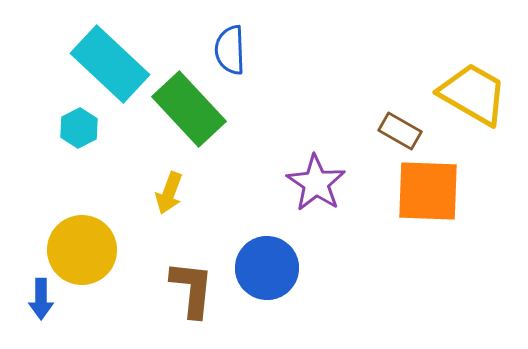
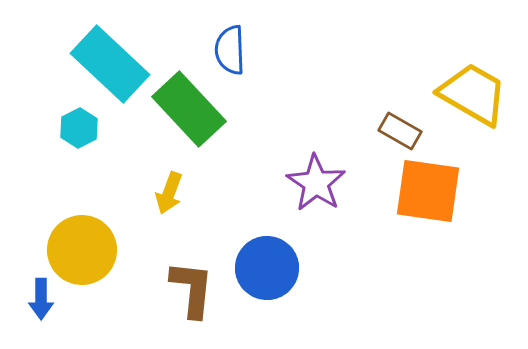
orange square: rotated 6 degrees clockwise
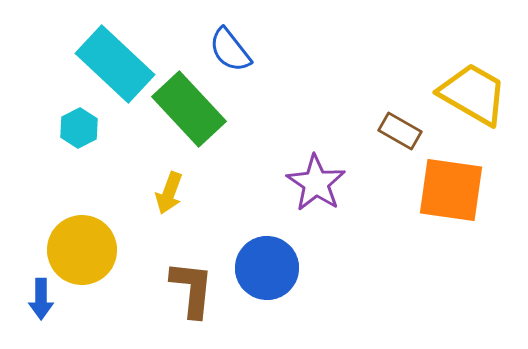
blue semicircle: rotated 36 degrees counterclockwise
cyan rectangle: moved 5 px right
orange square: moved 23 px right, 1 px up
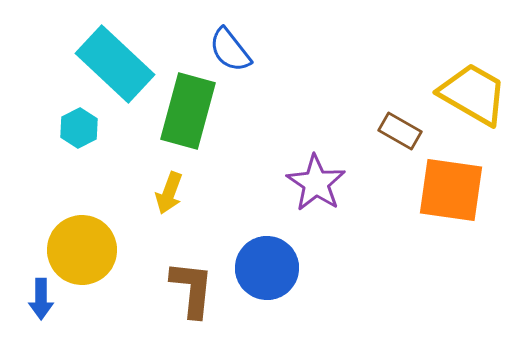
green rectangle: moved 1 px left, 2 px down; rotated 58 degrees clockwise
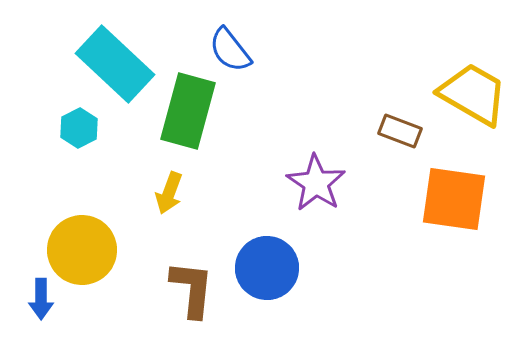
brown rectangle: rotated 9 degrees counterclockwise
orange square: moved 3 px right, 9 px down
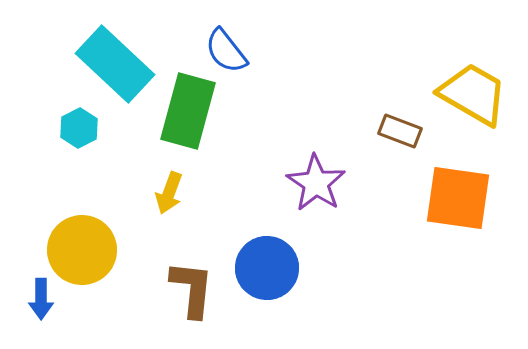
blue semicircle: moved 4 px left, 1 px down
orange square: moved 4 px right, 1 px up
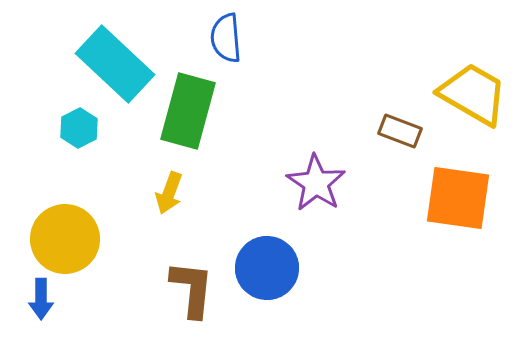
blue semicircle: moved 13 px up; rotated 33 degrees clockwise
yellow circle: moved 17 px left, 11 px up
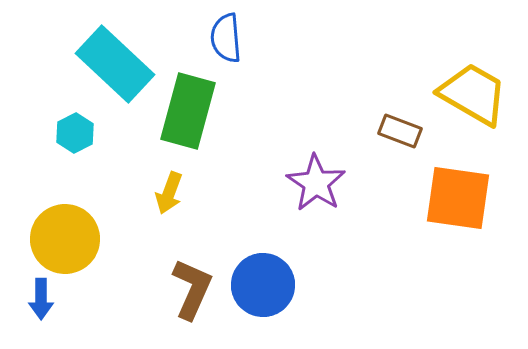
cyan hexagon: moved 4 px left, 5 px down
blue circle: moved 4 px left, 17 px down
brown L-shape: rotated 18 degrees clockwise
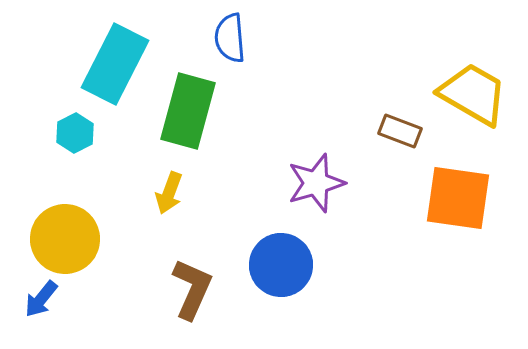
blue semicircle: moved 4 px right
cyan rectangle: rotated 74 degrees clockwise
purple star: rotated 22 degrees clockwise
blue circle: moved 18 px right, 20 px up
blue arrow: rotated 39 degrees clockwise
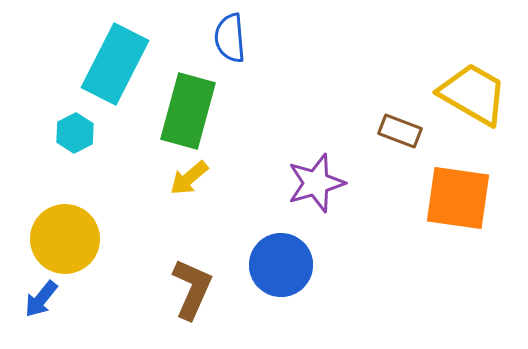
yellow arrow: moved 20 px right, 15 px up; rotated 30 degrees clockwise
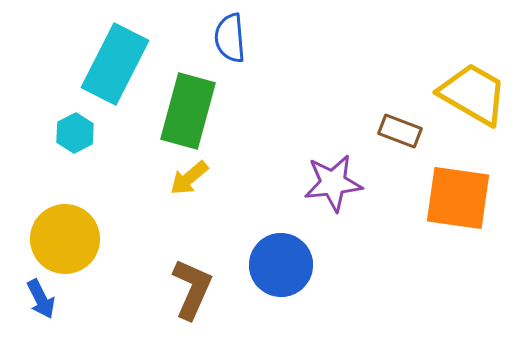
purple star: moved 17 px right; rotated 10 degrees clockwise
blue arrow: rotated 66 degrees counterclockwise
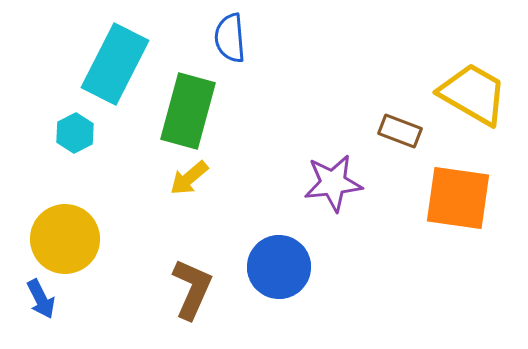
blue circle: moved 2 px left, 2 px down
